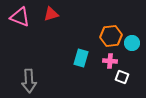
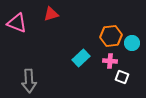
pink triangle: moved 3 px left, 6 px down
cyan rectangle: rotated 30 degrees clockwise
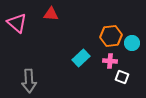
red triangle: rotated 21 degrees clockwise
pink triangle: rotated 20 degrees clockwise
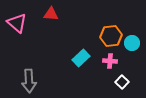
white square: moved 5 px down; rotated 24 degrees clockwise
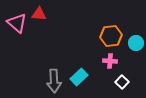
red triangle: moved 12 px left
cyan circle: moved 4 px right
cyan rectangle: moved 2 px left, 19 px down
gray arrow: moved 25 px right
